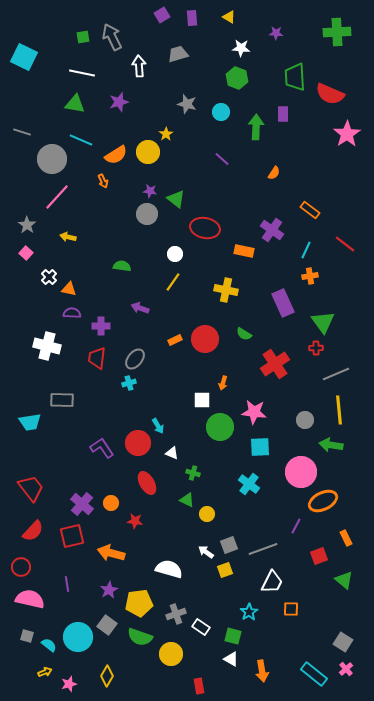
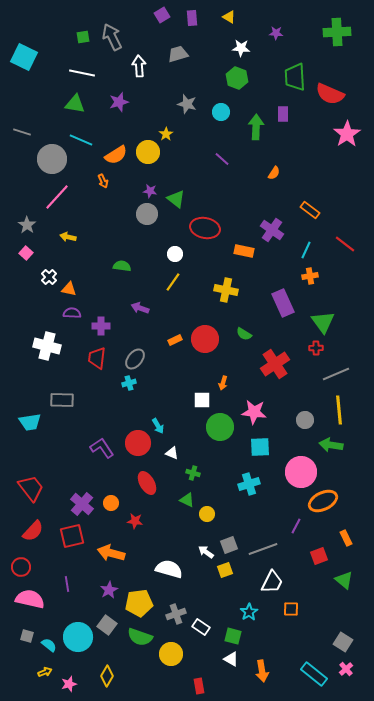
cyan cross at (249, 484): rotated 35 degrees clockwise
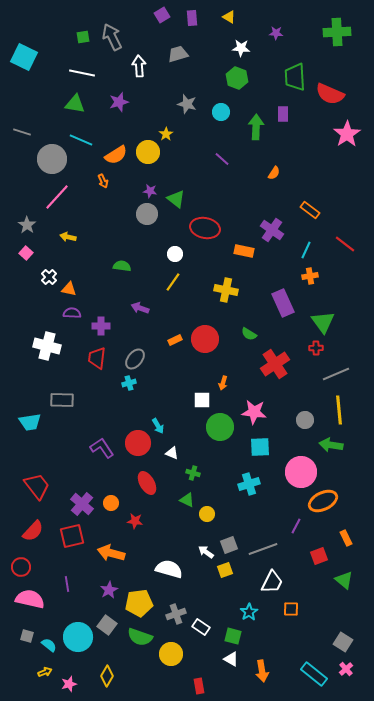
green semicircle at (244, 334): moved 5 px right
red trapezoid at (31, 488): moved 6 px right, 2 px up
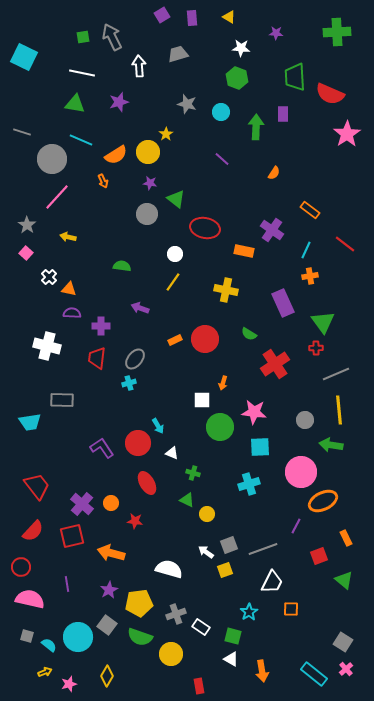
purple star at (150, 191): moved 8 px up
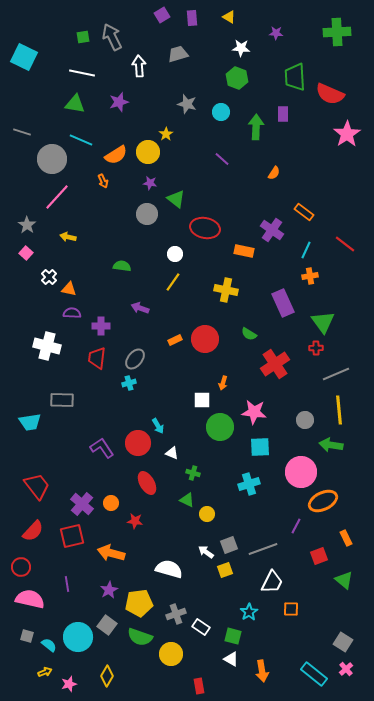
orange rectangle at (310, 210): moved 6 px left, 2 px down
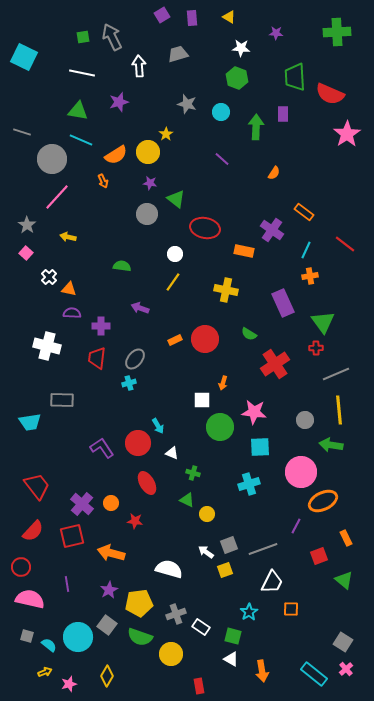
green triangle at (75, 104): moved 3 px right, 7 px down
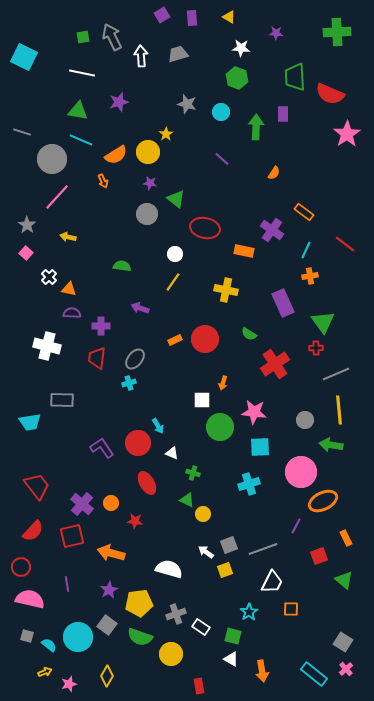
white arrow at (139, 66): moved 2 px right, 10 px up
yellow circle at (207, 514): moved 4 px left
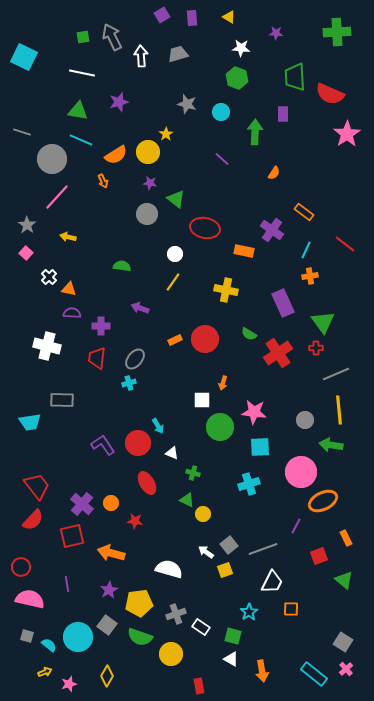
green arrow at (256, 127): moved 1 px left, 5 px down
red cross at (275, 364): moved 3 px right, 11 px up
purple L-shape at (102, 448): moved 1 px right, 3 px up
red semicircle at (33, 531): moved 11 px up
gray square at (229, 545): rotated 18 degrees counterclockwise
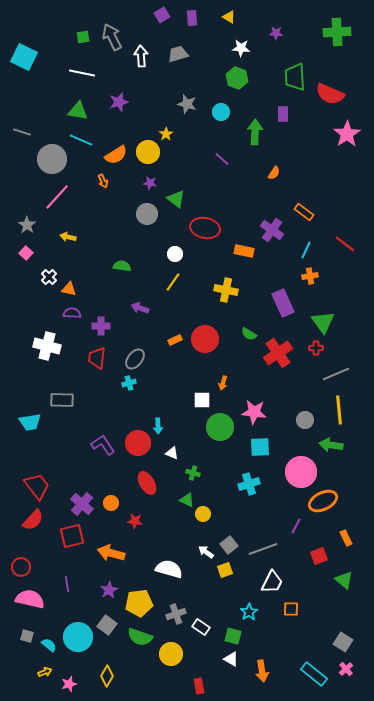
cyan arrow at (158, 426): rotated 28 degrees clockwise
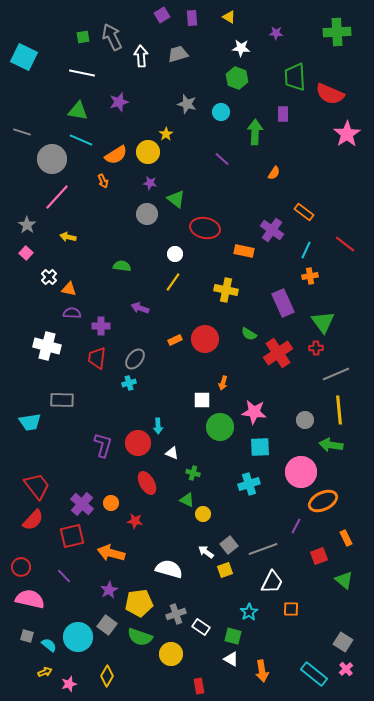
purple L-shape at (103, 445): rotated 50 degrees clockwise
purple line at (67, 584): moved 3 px left, 8 px up; rotated 35 degrees counterclockwise
